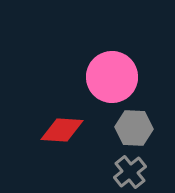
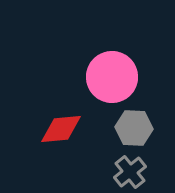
red diamond: moved 1 px left, 1 px up; rotated 9 degrees counterclockwise
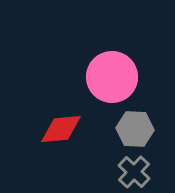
gray hexagon: moved 1 px right, 1 px down
gray cross: moved 4 px right; rotated 8 degrees counterclockwise
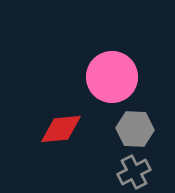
gray cross: rotated 20 degrees clockwise
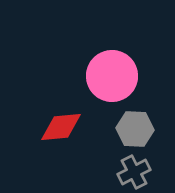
pink circle: moved 1 px up
red diamond: moved 2 px up
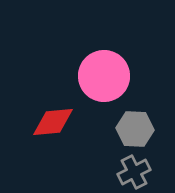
pink circle: moved 8 px left
red diamond: moved 8 px left, 5 px up
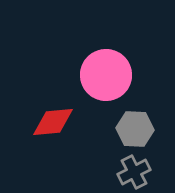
pink circle: moved 2 px right, 1 px up
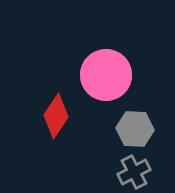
red diamond: moved 3 px right, 6 px up; rotated 51 degrees counterclockwise
